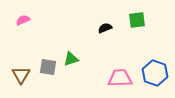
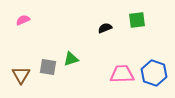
blue hexagon: moved 1 px left
pink trapezoid: moved 2 px right, 4 px up
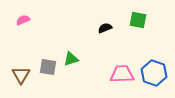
green square: moved 1 px right; rotated 18 degrees clockwise
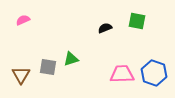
green square: moved 1 px left, 1 px down
